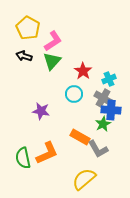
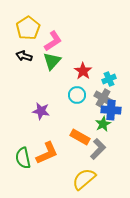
yellow pentagon: rotated 10 degrees clockwise
cyan circle: moved 3 px right, 1 px down
gray L-shape: rotated 105 degrees counterclockwise
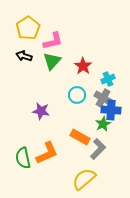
pink L-shape: rotated 20 degrees clockwise
red star: moved 5 px up
cyan cross: moved 1 px left
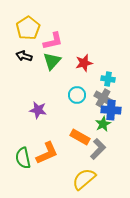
red star: moved 1 px right, 3 px up; rotated 24 degrees clockwise
cyan cross: rotated 32 degrees clockwise
purple star: moved 3 px left, 1 px up
